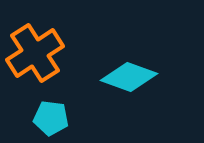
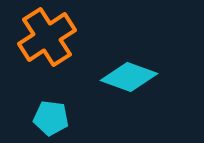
orange cross: moved 12 px right, 16 px up
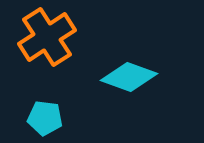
cyan pentagon: moved 6 px left
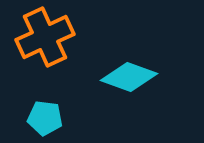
orange cross: moved 2 px left; rotated 8 degrees clockwise
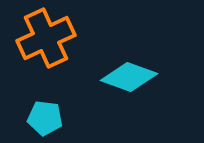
orange cross: moved 1 px right, 1 px down
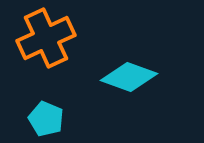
cyan pentagon: moved 1 px right, 1 px down; rotated 16 degrees clockwise
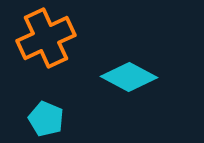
cyan diamond: rotated 8 degrees clockwise
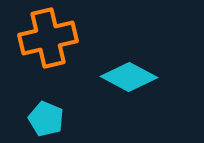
orange cross: moved 2 px right; rotated 12 degrees clockwise
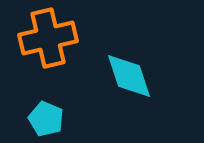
cyan diamond: moved 1 px up; rotated 44 degrees clockwise
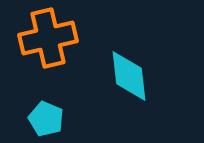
cyan diamond: rotated 12 degrees clockwise
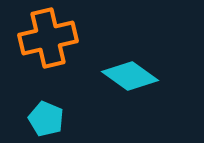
cyan diamond: moved 1 px right; rotated 48 degrees counterclockwise
